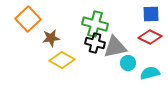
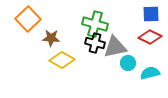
brown star: rotated 12 degrees clockwise
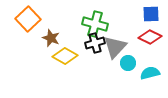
brown star: rotated 18 degrees clockwise
black cross: rotated 30 degrees counterclockwise
gray triangle: rotated 35 degrees counterclockwise
yellow diamond: moved 3 px right, 4 px up
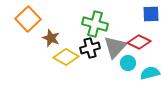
red diamond: moved 11 px left, 5 px down
black cross: moved 5 px left, 5 px down
yellow diamond: moved 1 px right, 1 px down
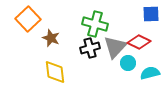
yellow diamond: moved 11 px left, 15 px down; rotated 55 degrees clockwise
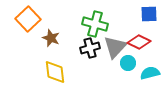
blue square: moved 2 px left
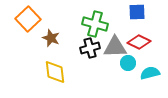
blue square: moved 12 px left, 2 px up
gray triangle: rotated 45 degrees clockwise
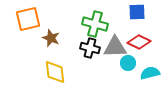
orange square: rotated 30 degrees clockwise
black cross: rotated 30 degrees clockwise
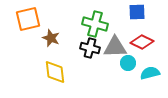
red diamond: moved 3 px right
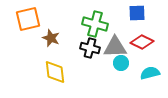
blue square: moved 1 px down
cyan circle: moved 7 px left
